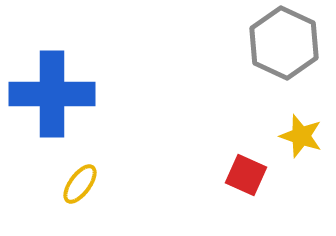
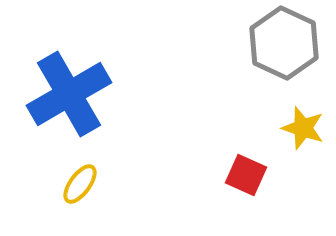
blue cross: moved 17 px right; rotated 30 degrees counterclockwise
yellow star: moved 2 px right, 8 px up
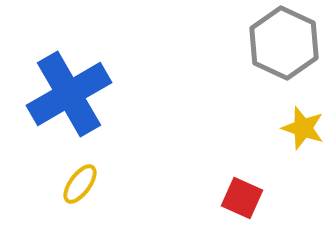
red square: moved 4 px left, 23 px down
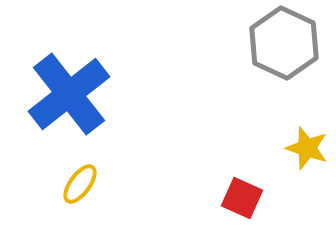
blue cross: rotated 8 degrees counterclockwise
yellow star: moved 4 px right, 20 px down
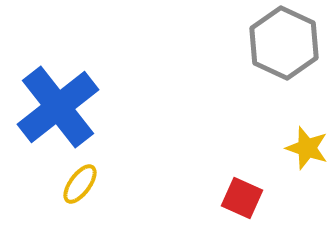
blue cross: moved 11 px left, 13 px down
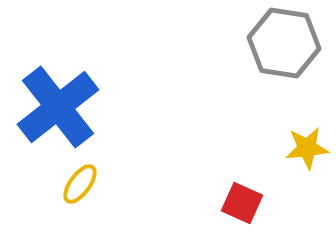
gray hexagon: rotated 16 degrees counterclockwise
yellow star: rotated 24 degrees counterclockwise
red square: moved 5 px down
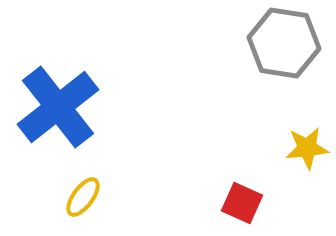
yellow ellipse: moved 3 px right, 13 px down
